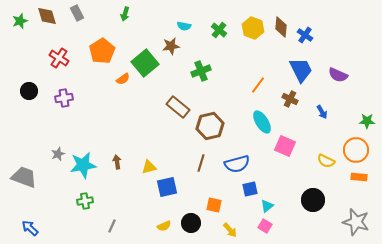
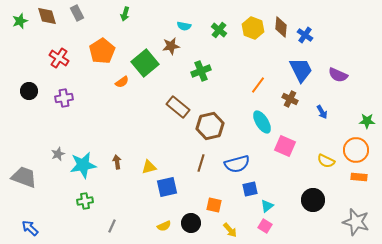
orange semicircle at (123, 79): moved 1 px left, 3 px down
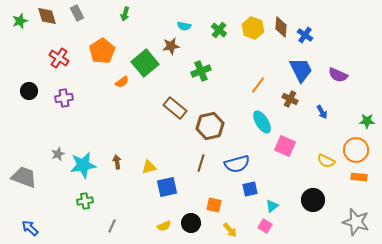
brown rectangle at (178, 107): moved 3 px left, 1 px down
cyan triangle at (267, 206): moved 5 px right
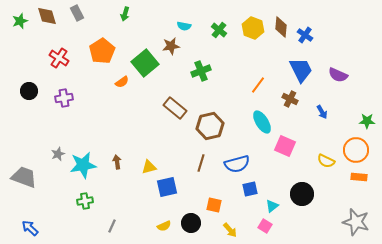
black circle at (313, 200): moved 11 px left, 6 px up
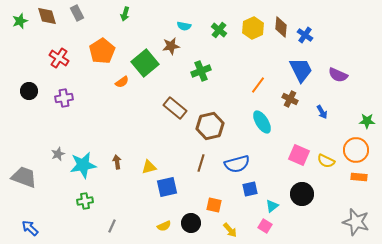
yellow hexagon at (253, 28): rotated 15 degrees clockwise
pink square at (285, 146): moved 14 px right, 9 px down
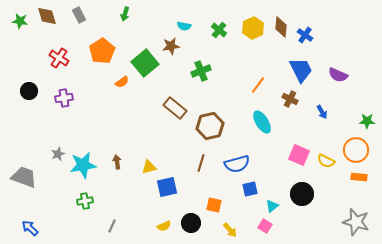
gray rectangle at (77, 13): moved 2 px right, 2 px down
green star at (20, 21): rotated 28 degrees clockwise
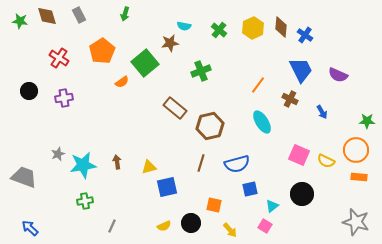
brown star at (171, 46): moved 1 px left, 3 px up
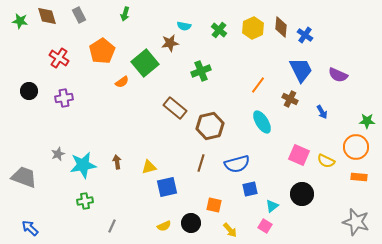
orange circle at (356, 150): moved 3 px up
